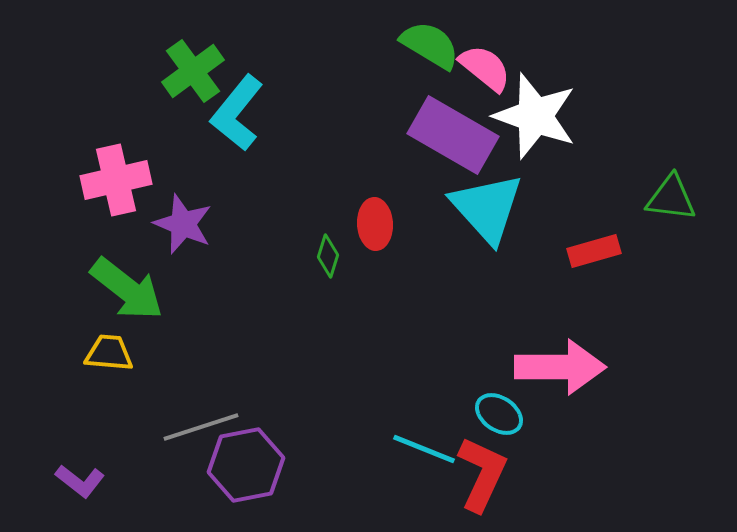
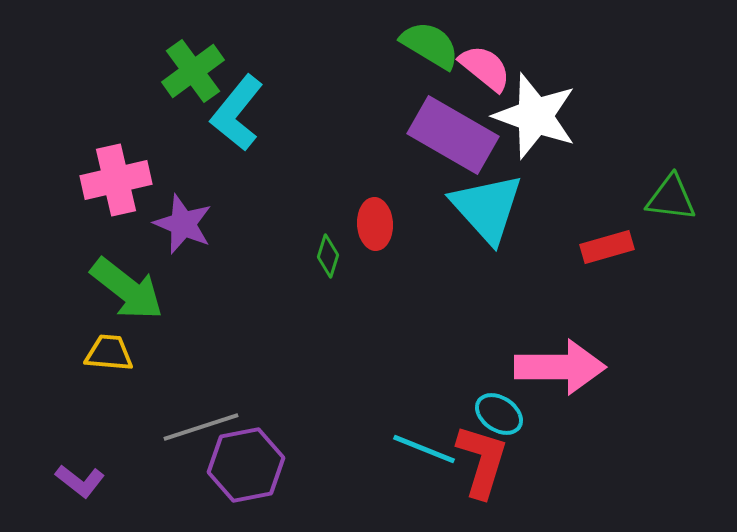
red rectangle: moved 13 px right, 4 px up
red L-shape: moved 13 px up; rotated 8 degrees counterclockwise
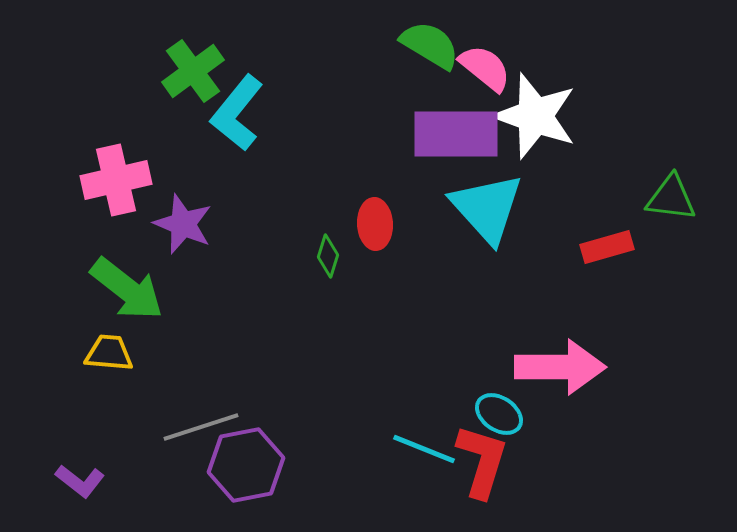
purple rectangle: moved 3 px right, 1 px up; rotated 30 degrees counterclockwise
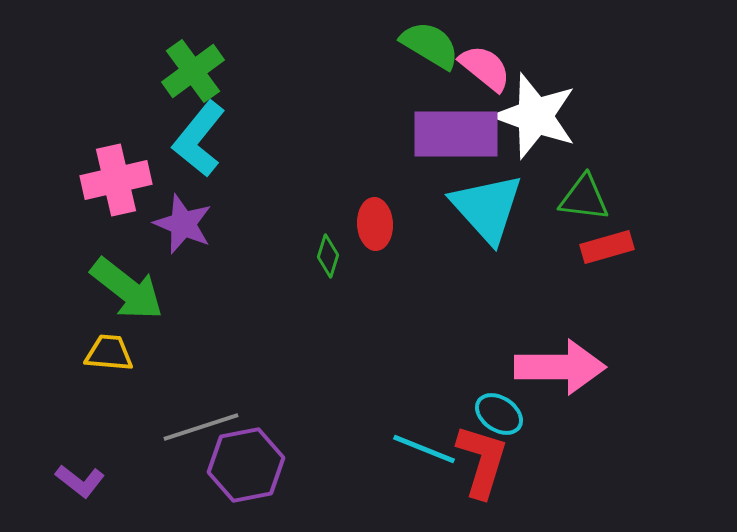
cyan L-shape: moved 38 px left, 26 px down
green triangle: moved 87 px left
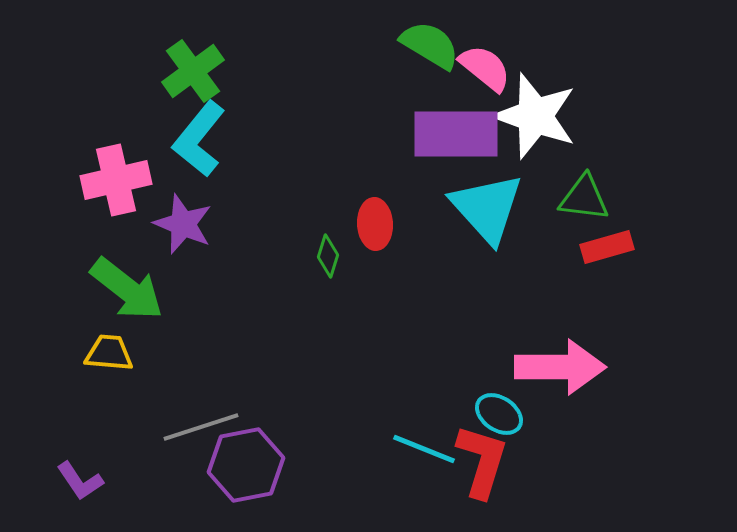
purple L-shape: rotated 18 degrees clockwise
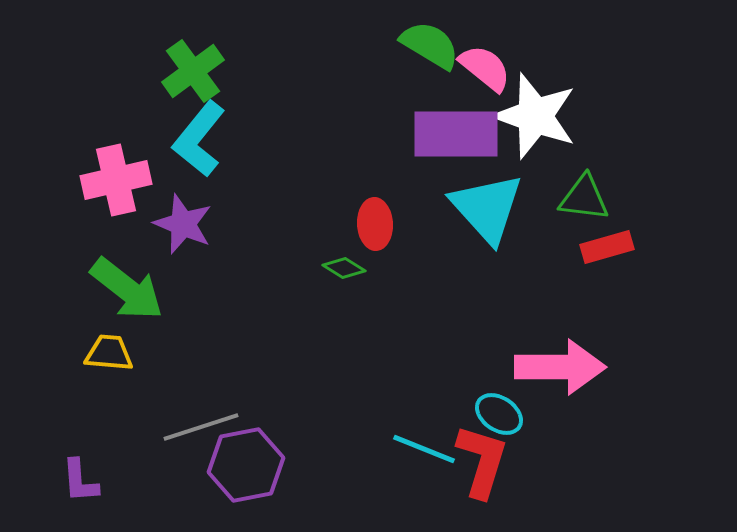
green diamond: moved 16 px right, 12 px down; rotated 75 degrees counterclockwise
purple L-shape: rotated 30 degrees clockwise
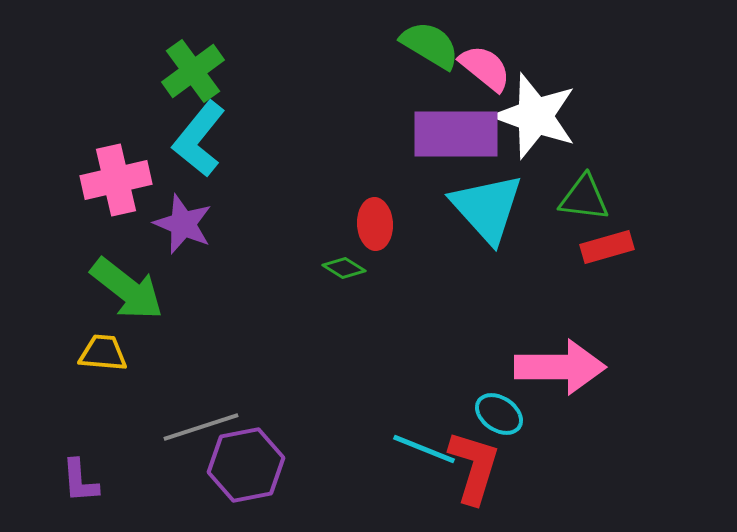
yellow trapezoid: moved 6 px left
red L-shape: moved 8 px left, 6 px down
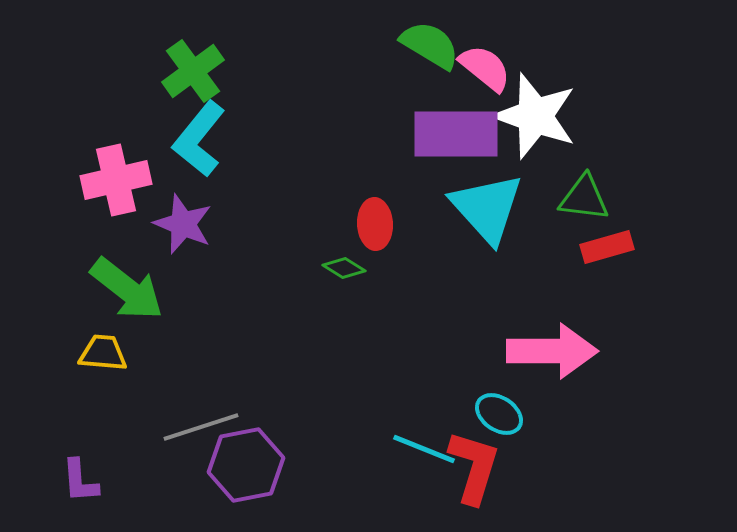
pink arrow: moved 8 px left, 16 px up
